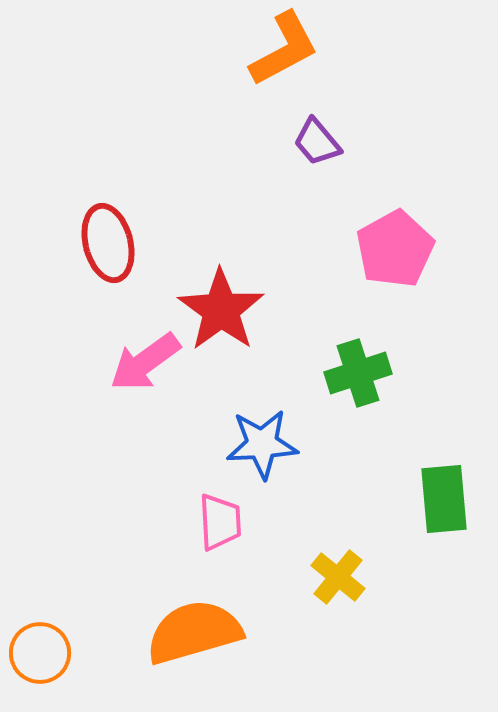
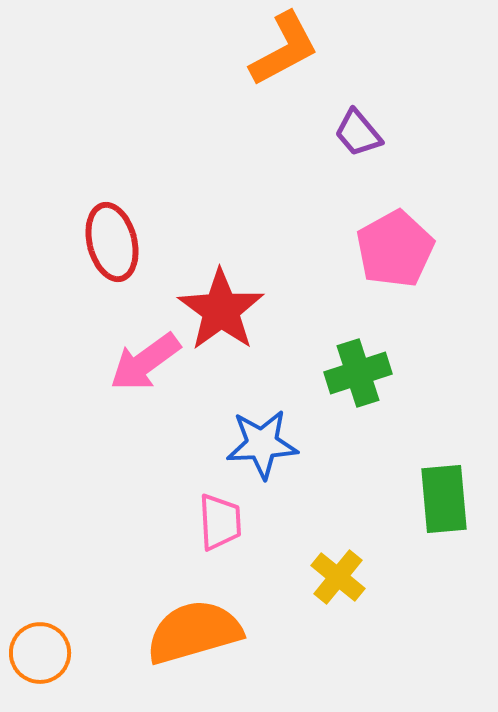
purple trapezoid: moved 41 px right, 9 px up
red ellipse: moved 4 px right, 1 px up
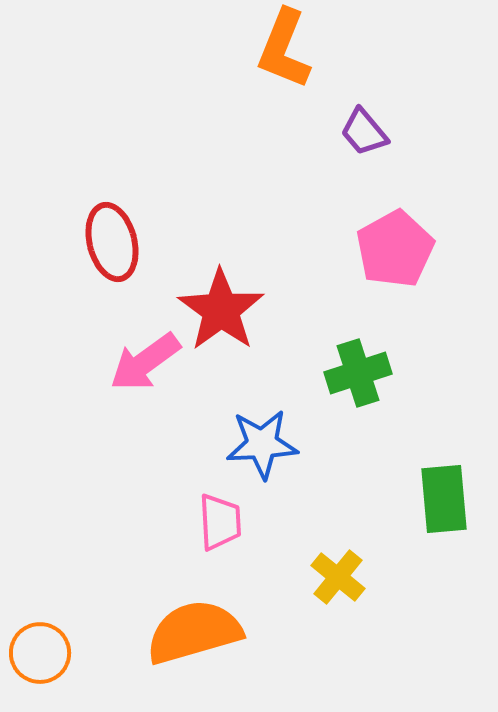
orange L-shape: rotated 140 degrees clockwise
purple trapezoid: moved 6 px right, 1 px up
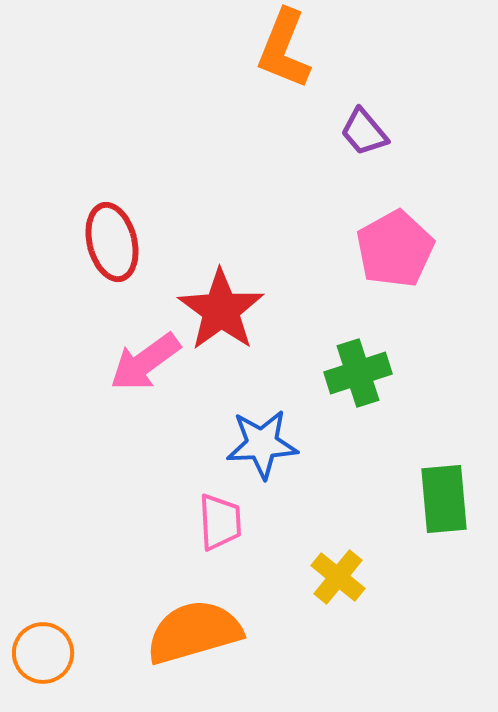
orange circle: moved 3 px right
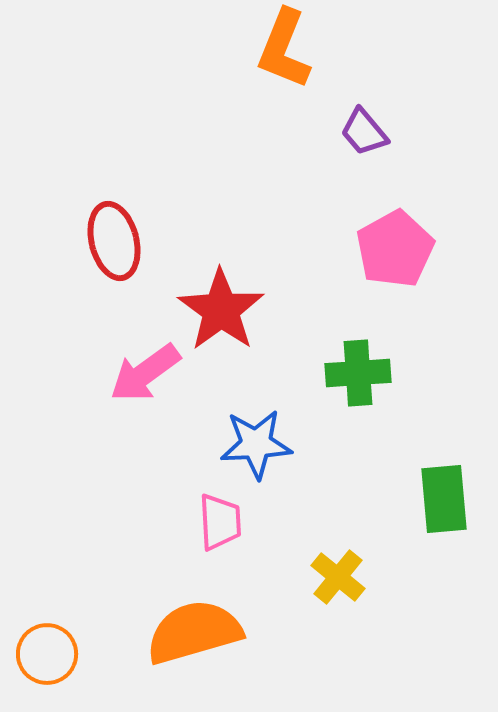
red ellipse: moved 2 px right, 1 px up
pink arrow: moved 11 px down
green cross: rotated 14 degrees clockwise
blue star: moved 6 px left
orange circle: moved 4 px right, 1 px down
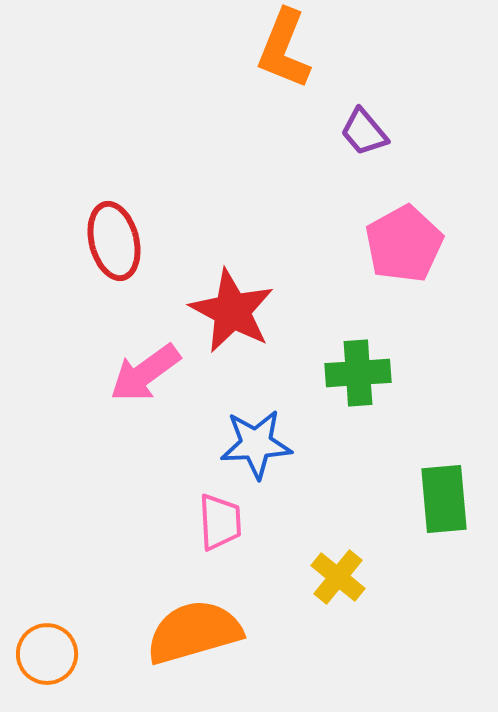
pink pentagon: moved 9 px right, 5 px up
red star: moved 11 px right, 1 px down; rotated 8 degrees counterclockwise
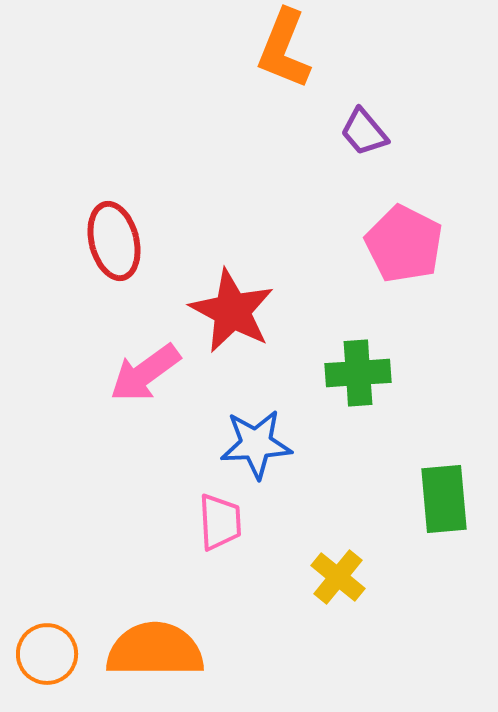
pink pentagon: rotated 16 degrees counterclockwise
orange semicircle: moved 39 px left, 18 px down; rotated 16 degrees clockwise
